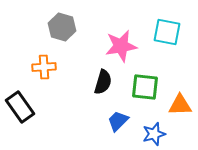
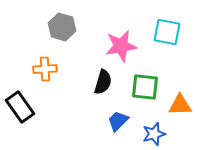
orange cross: moved 1 px right, 2 px down
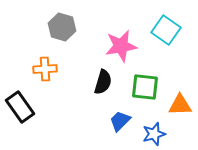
cyan square: moved 1 px left, 2 px up; rotated 24 degrees clockwise
blue trapezoid: moved 2 px right
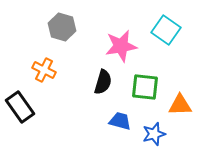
orange cross: moved 1 px left, 1 px down; rotated 30 degrees clockwise
blue trapezoid: rotated 60 degrees clockwise
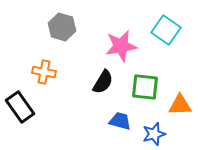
orange cross: moved 2 px down; rotated 15 degrees counterclockwise
black semicircle: rotated 15 degrees clockwise
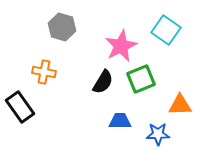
pink star: rotated 16 degrees counterclockwise
green square: moved 4 px left, 8 px up; rotated 28 degrees counterclockwise
blue trapezoid: rotated 15 degrees counterclockwise
blue star: moved 4 px right; rotated 15 degrees clockwise
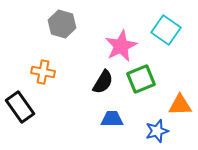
gray hexagon: moved 3 px up
orange cross: moved 1 px left
blue trapezoid: moved 8 px left, 2 px up
blue star: moved 1 px left, 3 px up; rotated 15 degrees counterclockwise
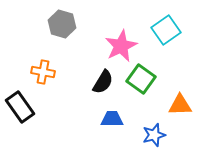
cyan square: rotated 20 degrees clockwise
green square: rotated 32 degrees counterclockwise
blue star: moved 3 px left, 4 px down
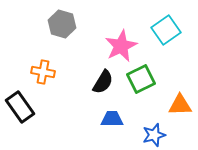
green square: rotated 28 degrees clockwise
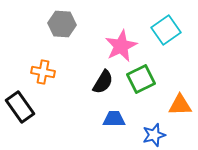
gray hexagon: rotated 12 degrees counterclockwise
blue trapezoid: moved 2 px right
